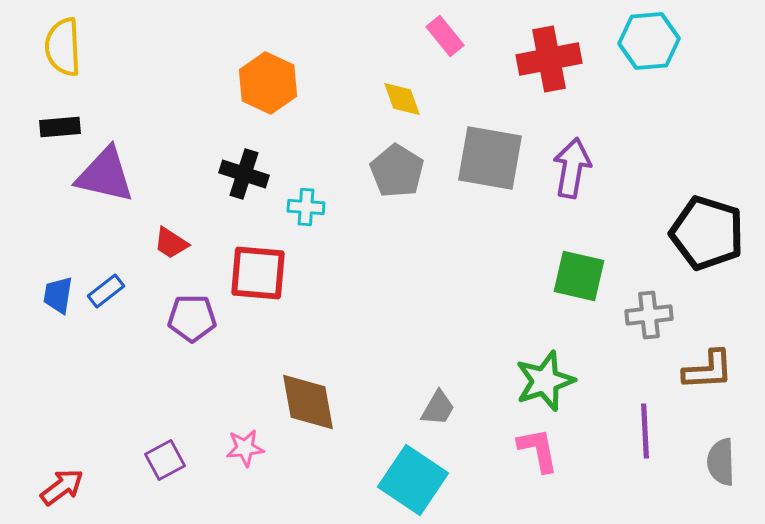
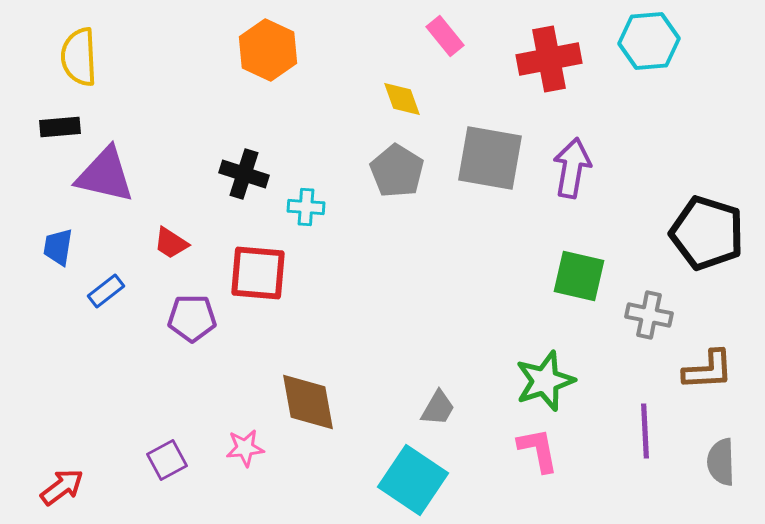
yellow semicircle: moved 16 px right, 10 px down
orange hexagon: moved 33 px up
blue trapezoid: moved 48 px up
gray cross: rotated 18 degrees clockwise
purple square: moved 2 px right
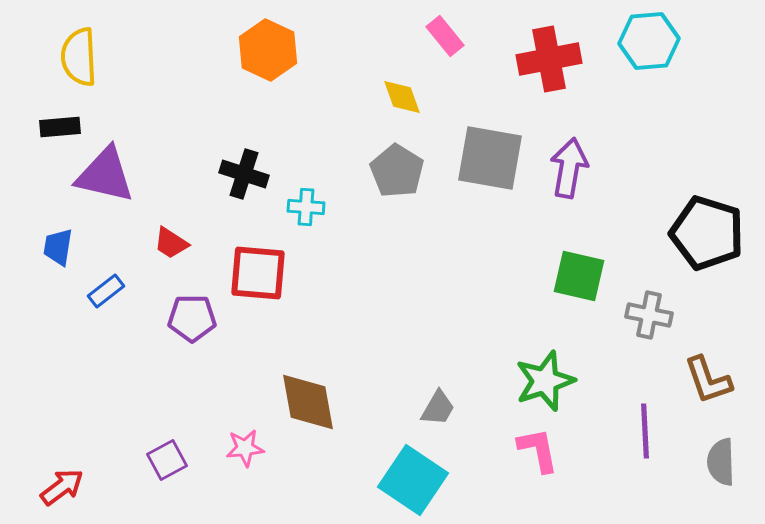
yellow diamond: moved 2 px up
purple arrow: moved 3 px left
brown L-shape: moved 10 px down; rotated 74 degrees clockwise
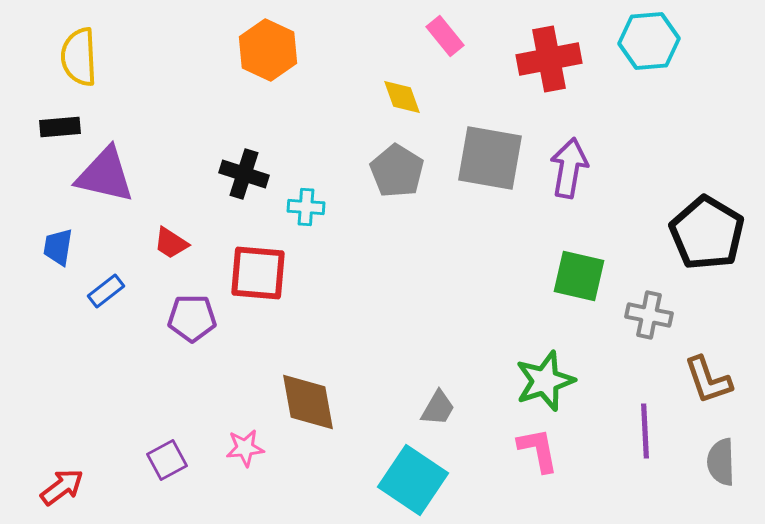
black pentagon: rotated 14 degrees clockwise
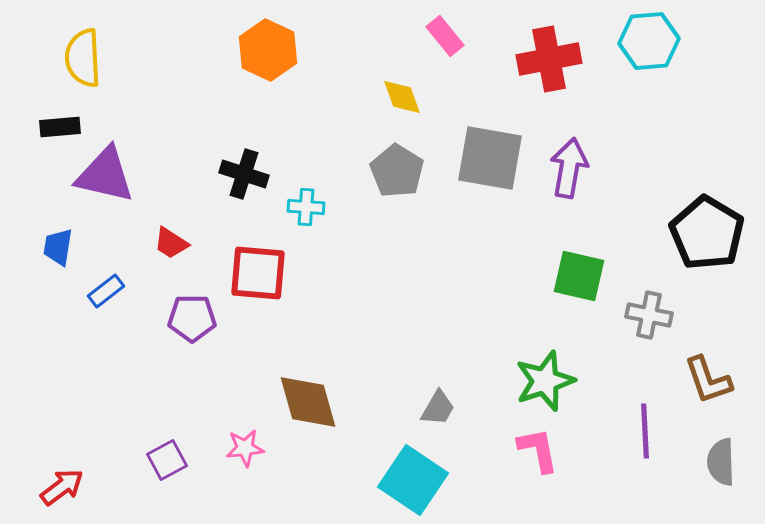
yellow semicircle: moved 4 px right, 1 px down
brown diamond: rotated 6 degrees counterclockwise
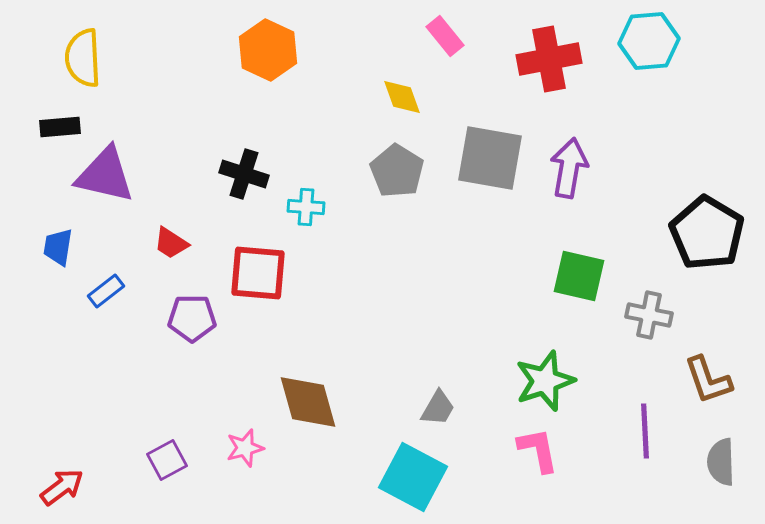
pink star: rotated 9 degrees counterclockwise
cyan square: moved 3 px up; rotated 6 degrees counterclockwise
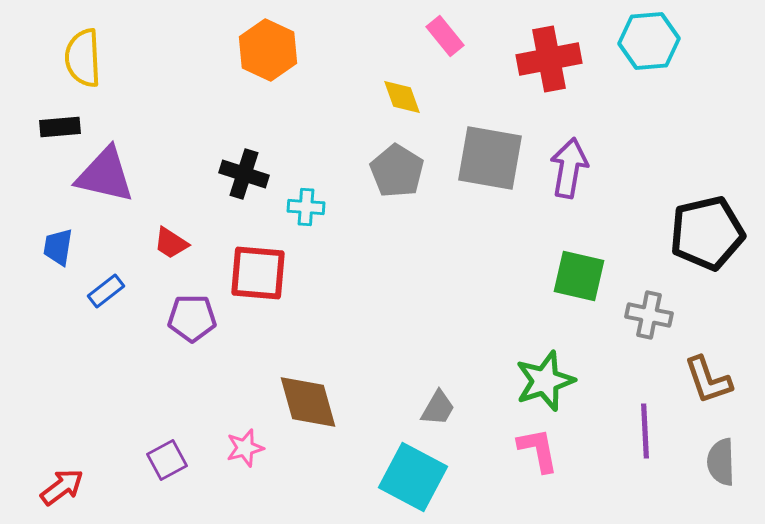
black pentagon: rotated 28 degrees clockwise
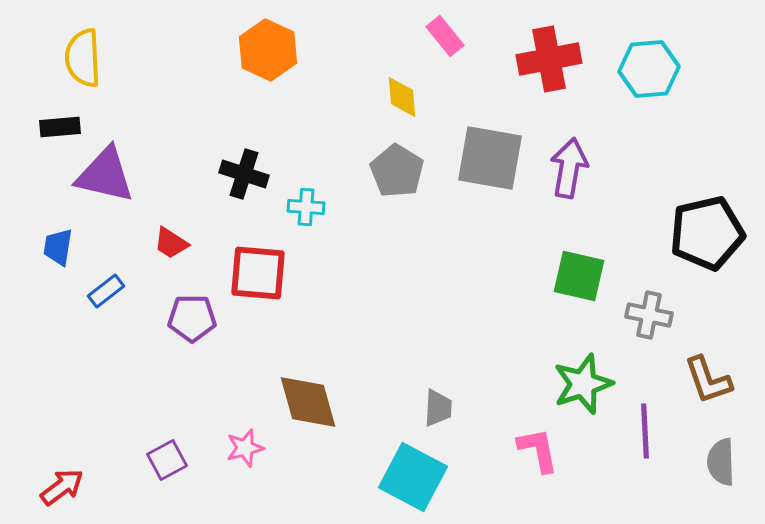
cyan hexagon: moved 28 px down
yellow diamond: rotated 15 degrees clockwise
green star: moved 38 px right, 3 px down
gray trapezoid: rotated 27 degrees counterclockwise
